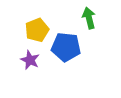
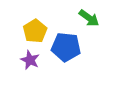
green arrow: rotated 140 degrees clockwise
yellow pentagon: moved 2 px left, 1 px down; rotated 10 degrees counterclockwise
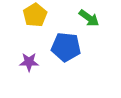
yellow pentagon: moved 16 px up
purple star: moved 1 px left, 2 px down; rotated 24 degrees counterclockwise
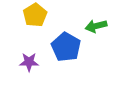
green arrow: moved 7 px right, 8 px down; rotated 130 degrees clockwise
blue pentagon: rotated 24 degrees clockwise
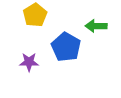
green arrow: rotated 15 degrees clockwise
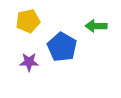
yellow pentagon: moved 7 px left, 6 px down; rotated 20 degrees clockwise
blue pentagon: moved 4 px left
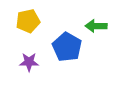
blue pentagon: moved 5 px right
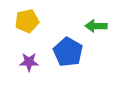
yellow pentagon: moved 1 px left
blue pentagon: moved 1 px right, 5 px down
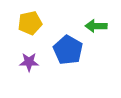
yellow pentagon: moved 3 px right, 2 px down
blue pentagon: moved 2 px up
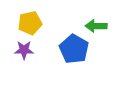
blue pentagon: moved 6 px right, 1 px up
purple star: moved 5 px left, 12 px up
